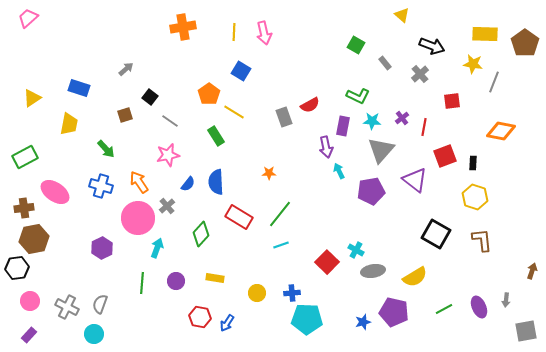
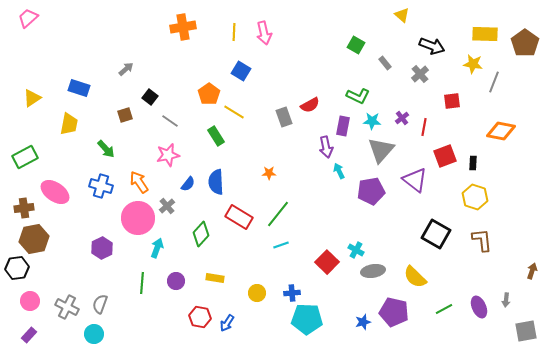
green line at (280, 214): moved 2 px left
yellow semicircle at (415, 277): rotated 75 degrees clockwise
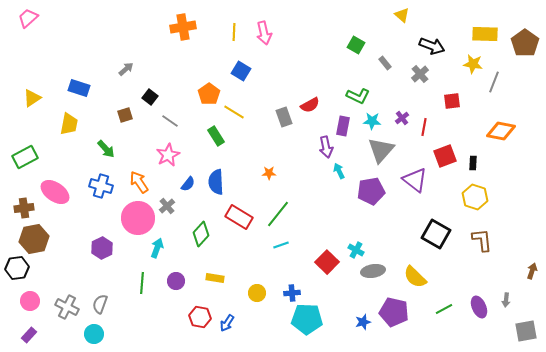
pink star at (168, 155): rotated 15 degrees counterclockwise
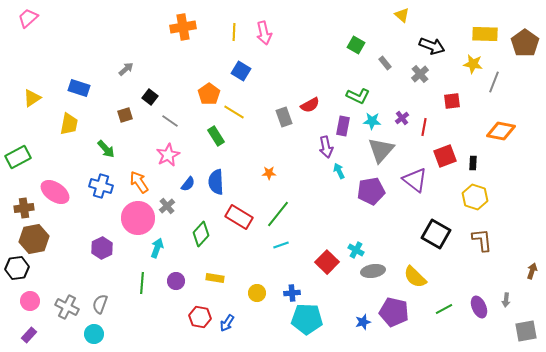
green rectangle at (25, 157): moved 7 px left
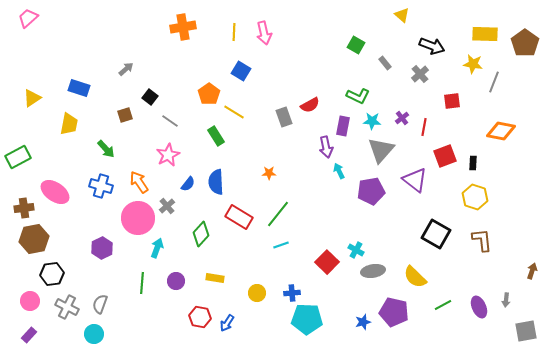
black hexagon at (17, 268): moved 35 px right, 6 px down
green line at (444, 309): moved 1 px left, 4 px up
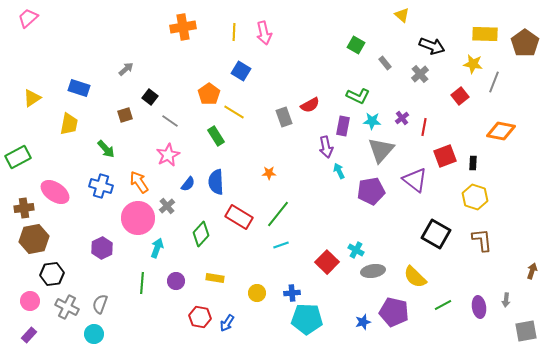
red square at (452, 101): moved 8 px right, 5 px up; rotated 30 degrees counterclockwise
purple ellipse at (479, 307): rotated 15 degrees clockwise
